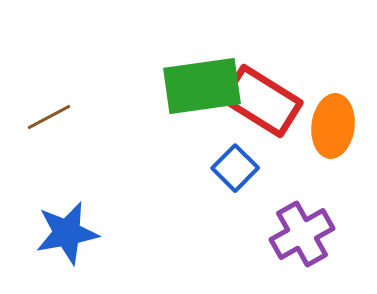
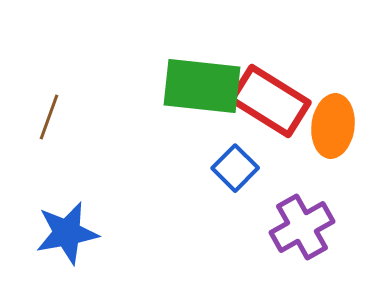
green rectangle: rotated 14 degrees clockwise
red rectangle: moved 8 px right
brown line: rotated 42 degrees counterclockwise
purple cross: moved 7 px up
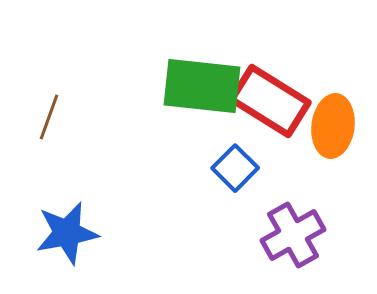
purple cross: moved 9 px left, 8 px down
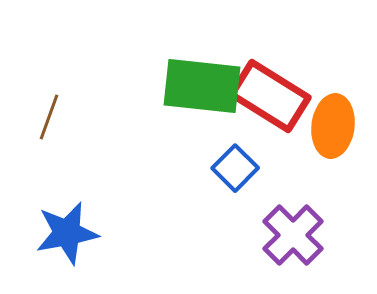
red rectangle: moved 5 px up
purple cross: rotated 16 degrees counterclockwise
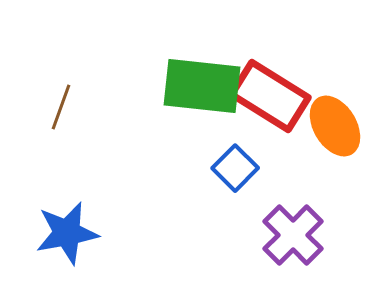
brown line: moved 12 px right, 10 px up
orange ellipse: moved 2 px right; rotated 38 degrees counterclockwise
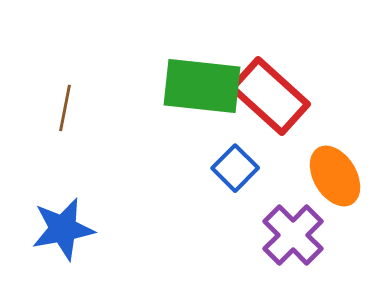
red rectangle: rotated 10 degrees clockwise
brown line: moved 4 px right, 1 px down; rotated 9 degrees counterclockwise
orange ellipse: moved 50 px down
blue star: moved 4 px left, 4 px up
